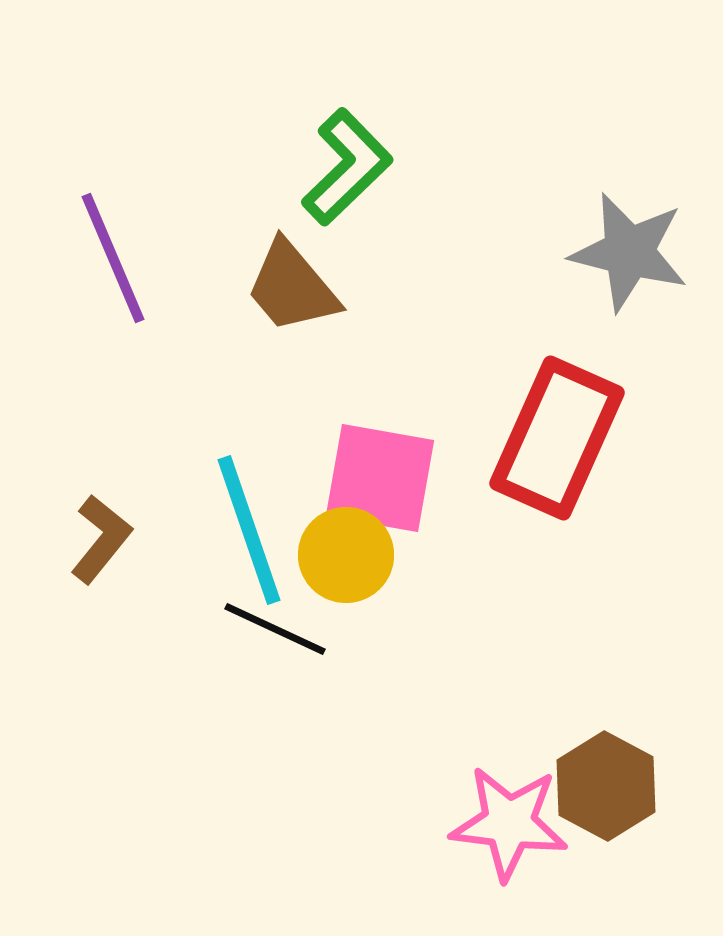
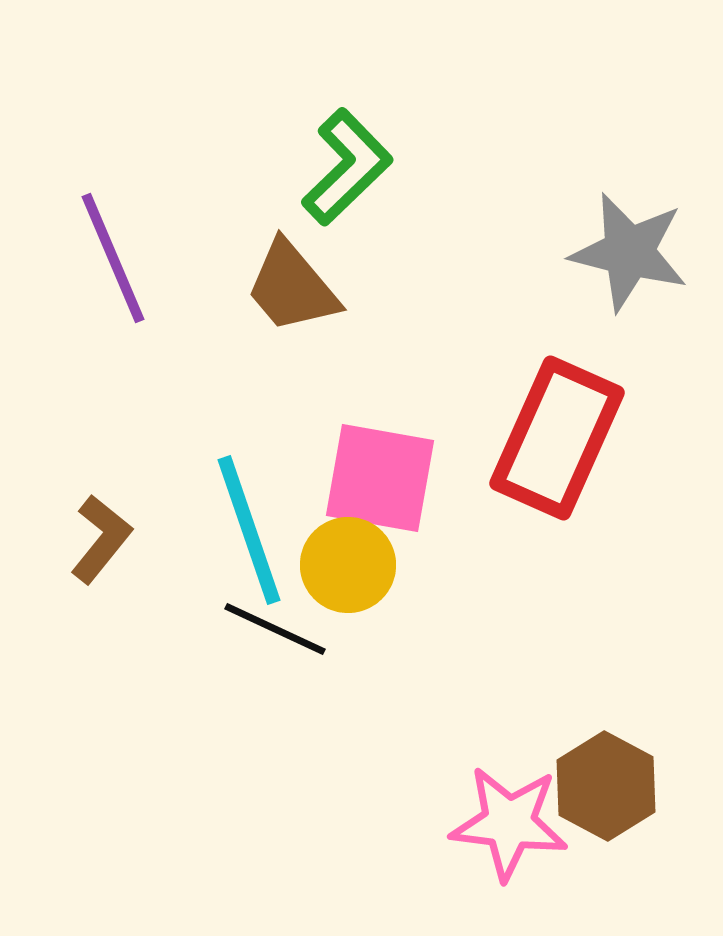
yellow circle: moved 2 px right, 10 px down
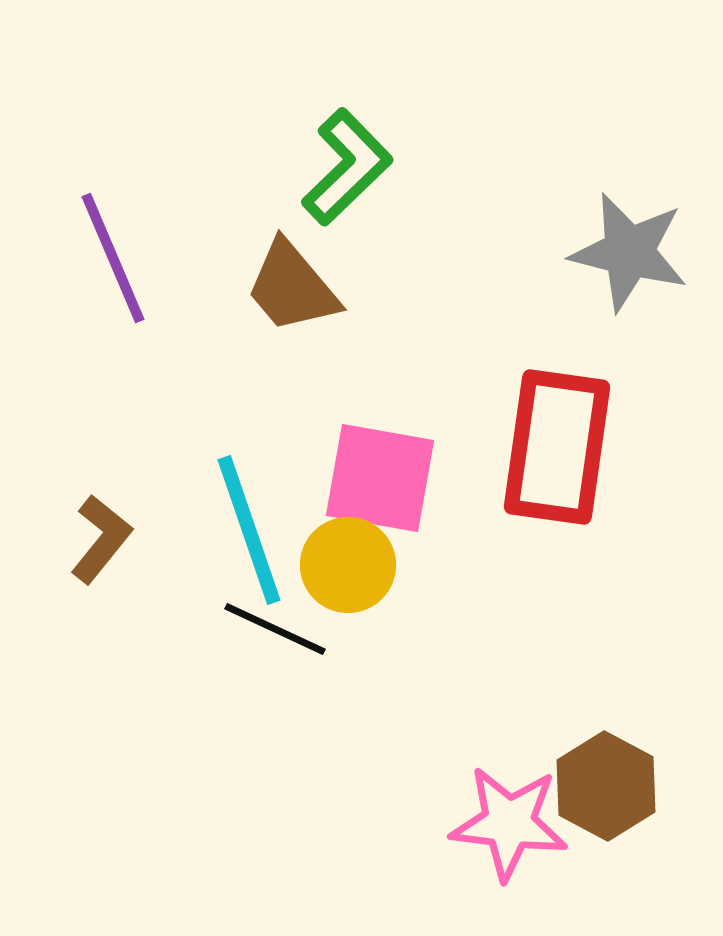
red rectangle: moved 9 px down; rotated 16 degrees counterclockwise
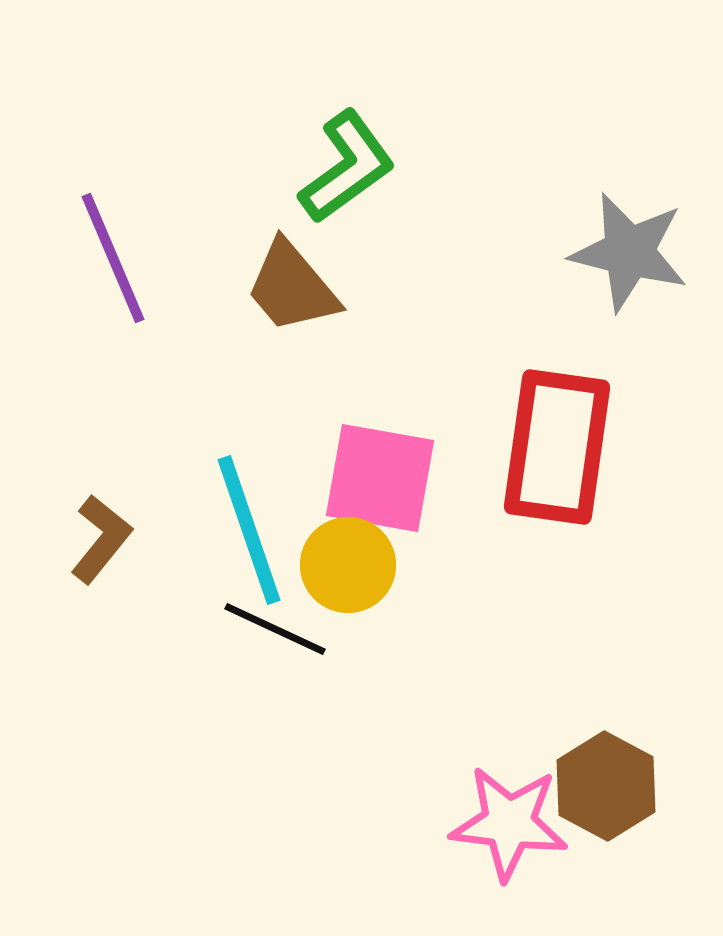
green L-shape: rotated 8 degrees clockwise
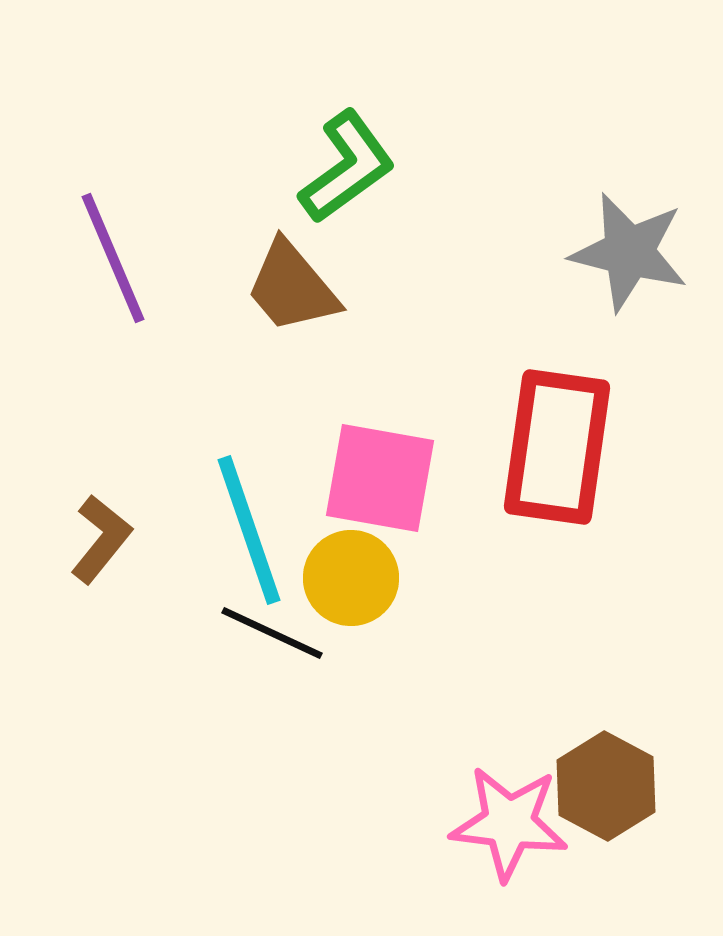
yellow circle: moved 3 px right, 13 px down
black line: moved 3 px left, 4 px down
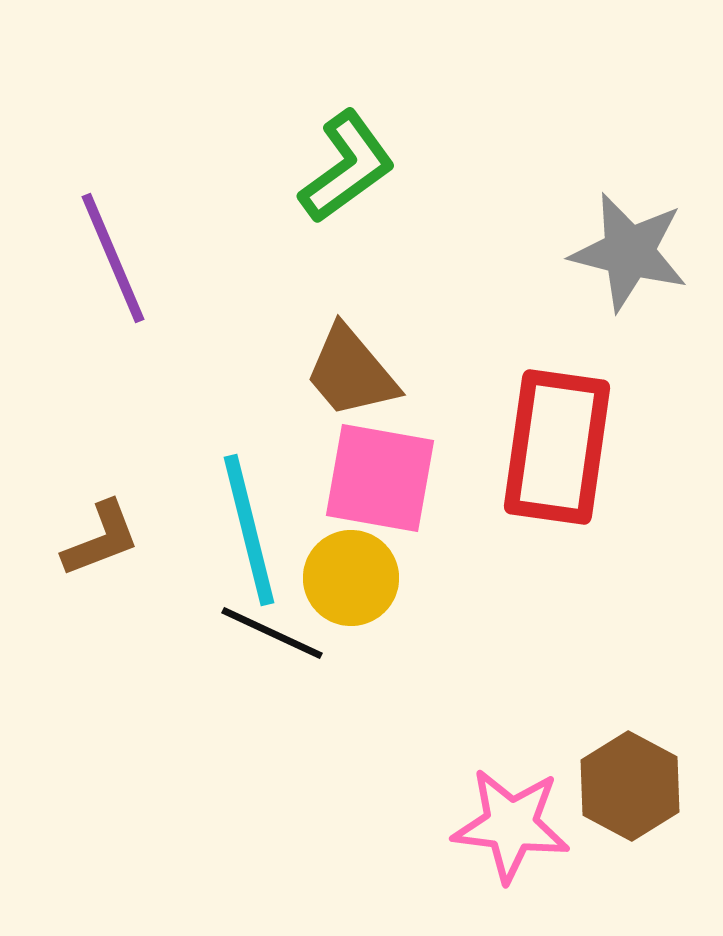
brown trapezoid: moved 59 px right, 85 px down
cyan line: rotated 5 degrees clockwise
brown L-shape: rotated 30 degrees clockwise
brown hexagon: moved 24 px right
pink star: moved 2 px right, 2 px down
